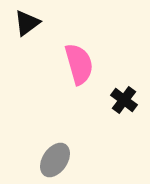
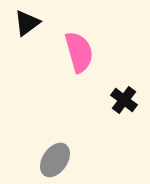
pink semicircle: moved 12 px up
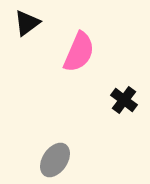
pink semicircle: rotated 39 degrees clockwise
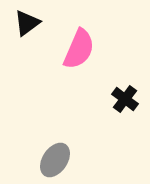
pink semicircle: moved 3 px up
black cross: moved 1 px right, 1 px up
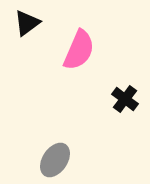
pink semicircle: moved 1 px down
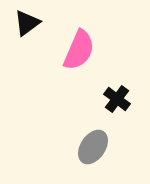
black cross: moved 8 px left
gray ellipse: moved 38 px right, 13 px up
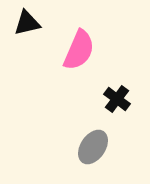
black triangle: rotated 24 degrees clockwise
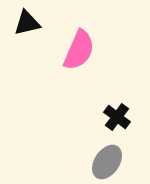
black cross: moved 18 px down
gray ellipse: moved 14 px right, 15 px down
